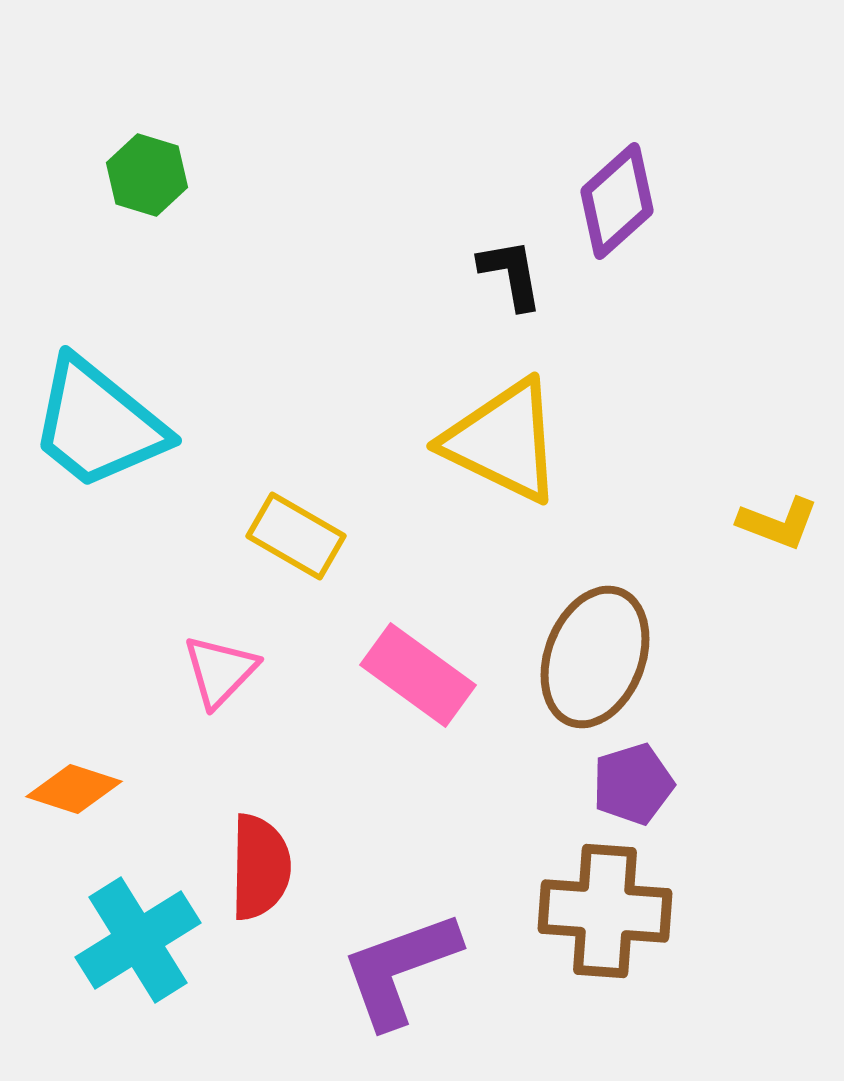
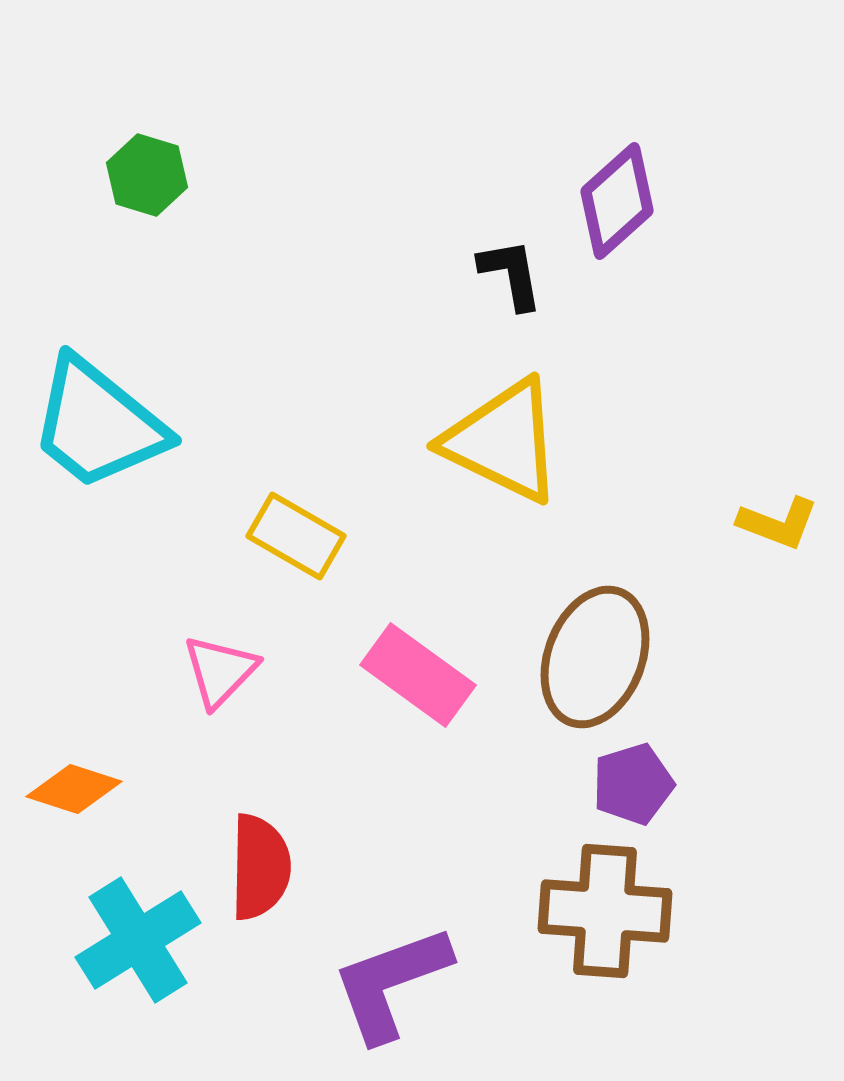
purple L-shape: moved 9 px left, 14 px down
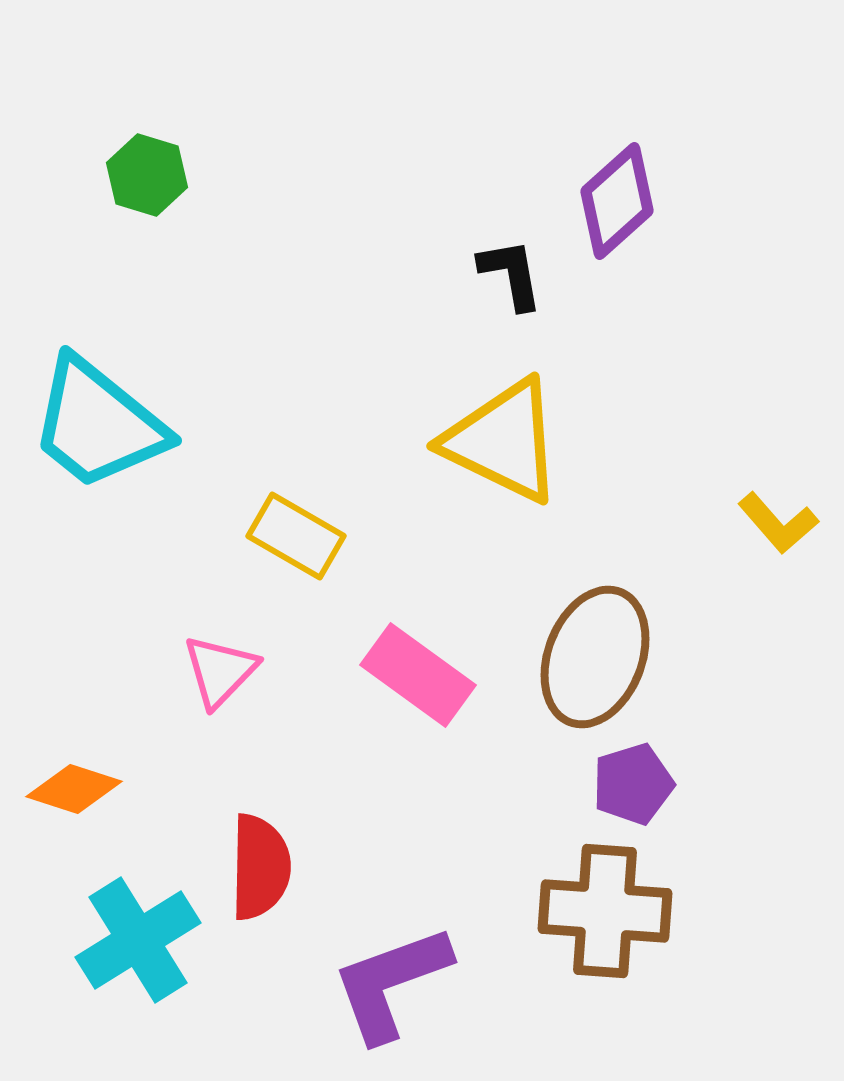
yellow L-shape: rotated 28 degrees clockwise
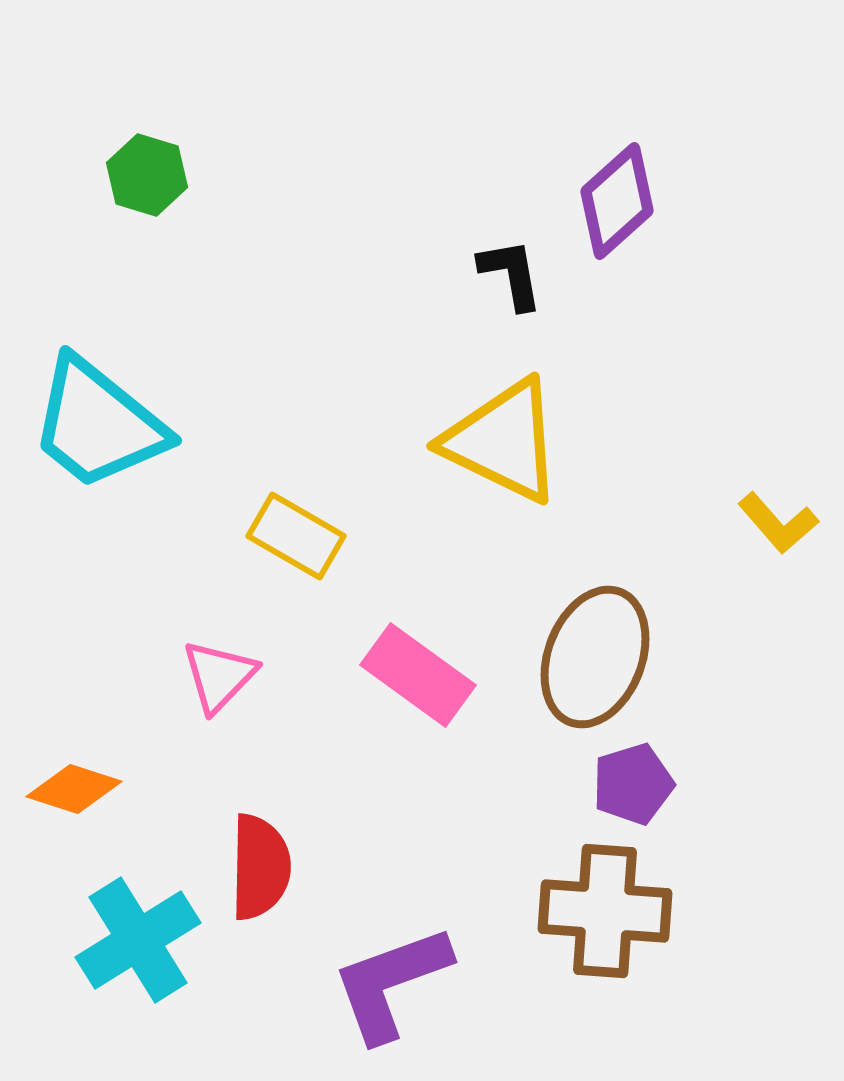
pink triangle: moved 1 px left, 5 px down
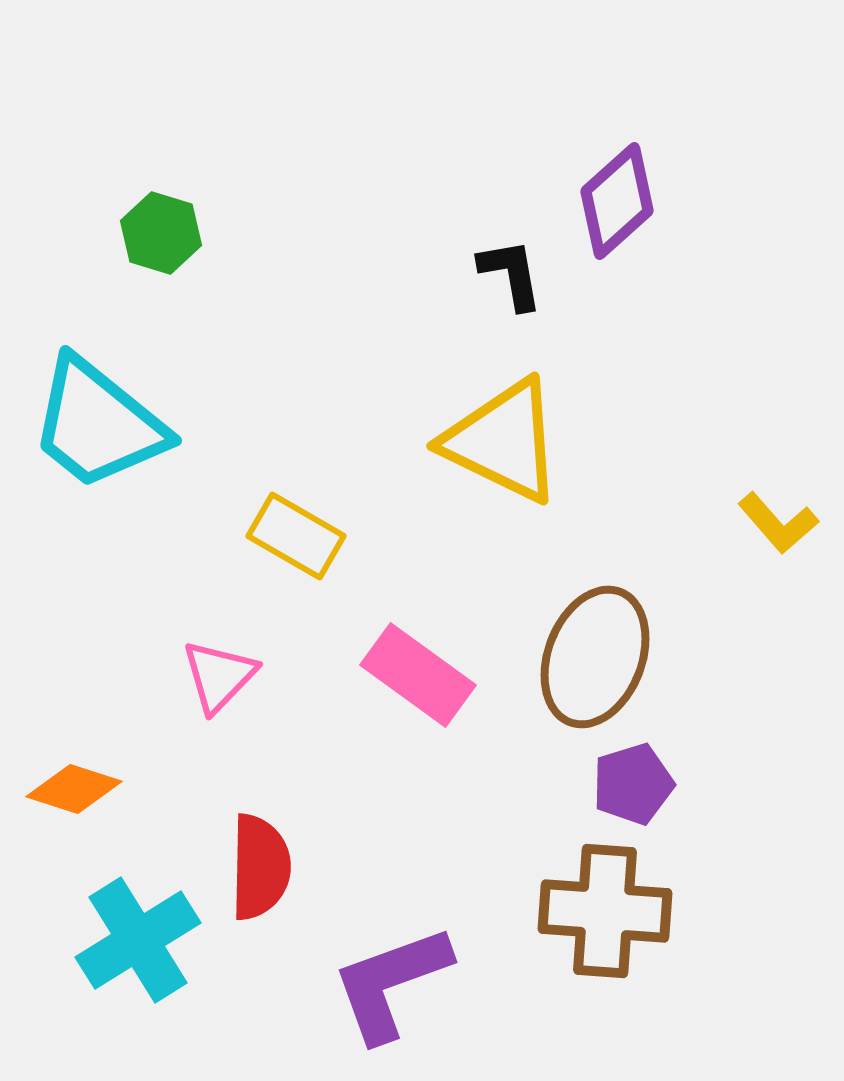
green hexagon: moved 14 px right, 58 px down
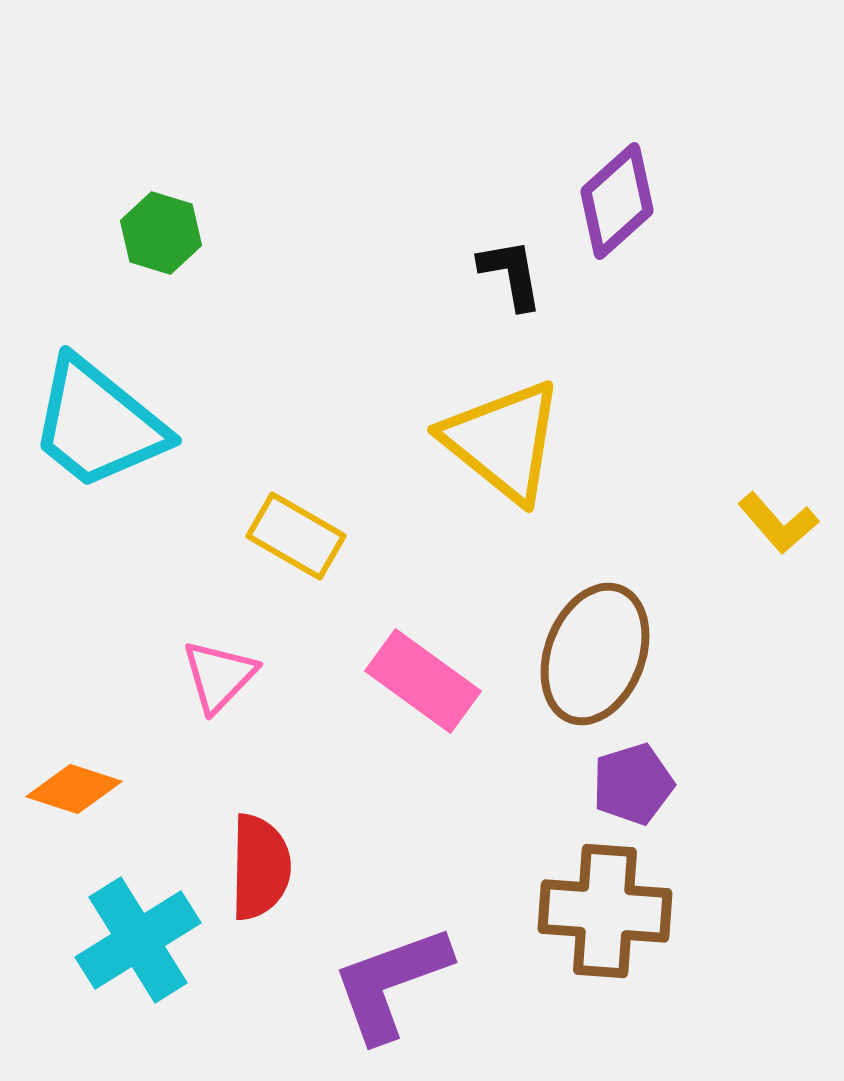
yellow triangle: rotated 13 degrees clockwise
brown ellipse: moved 3 px up
pink rectangle: moved 5 px right, 6 px down
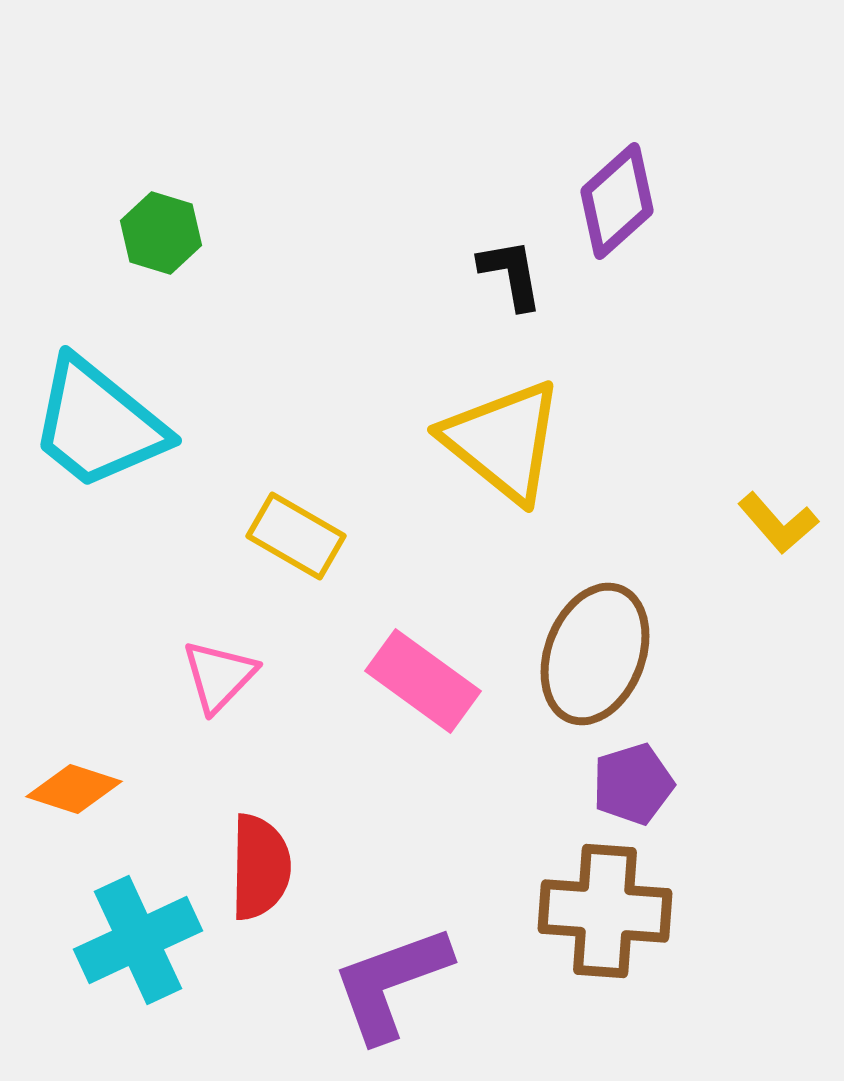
cyan cross: rotated 7 degrees clockwise
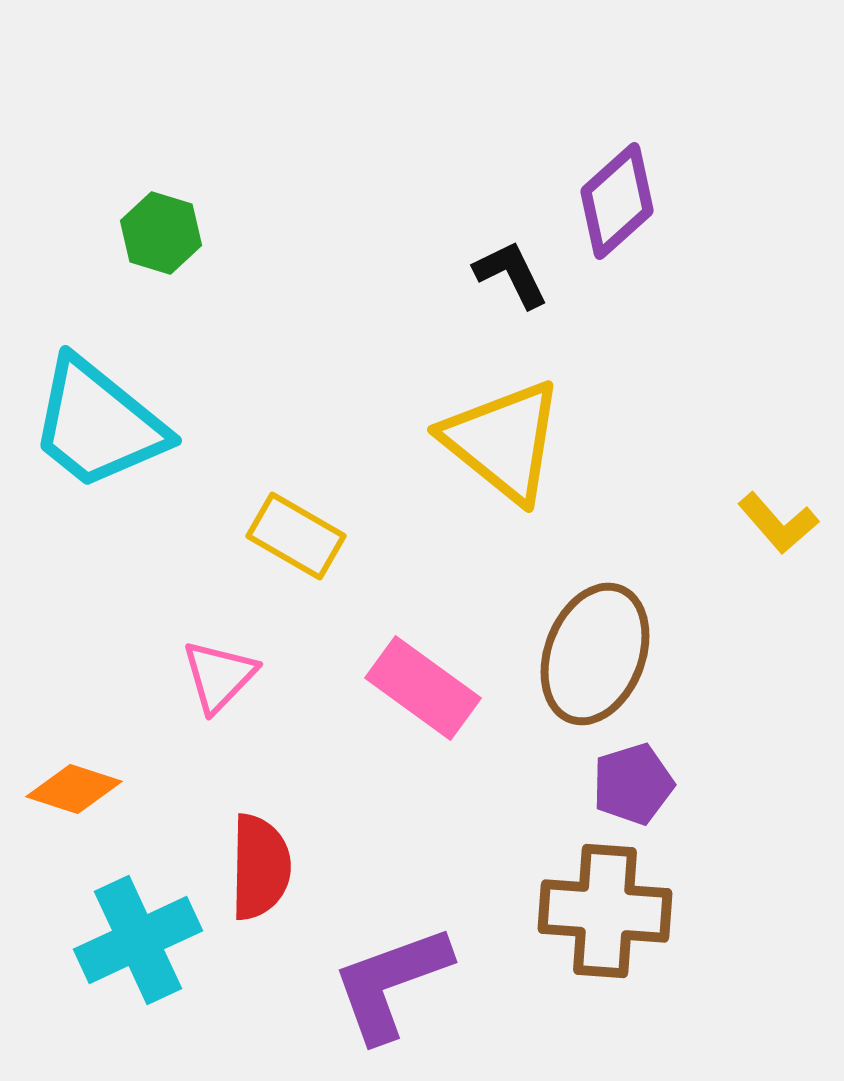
black L-shape: rotated 16 degrees counterclockwise
pink rectangle: moved 7 px down
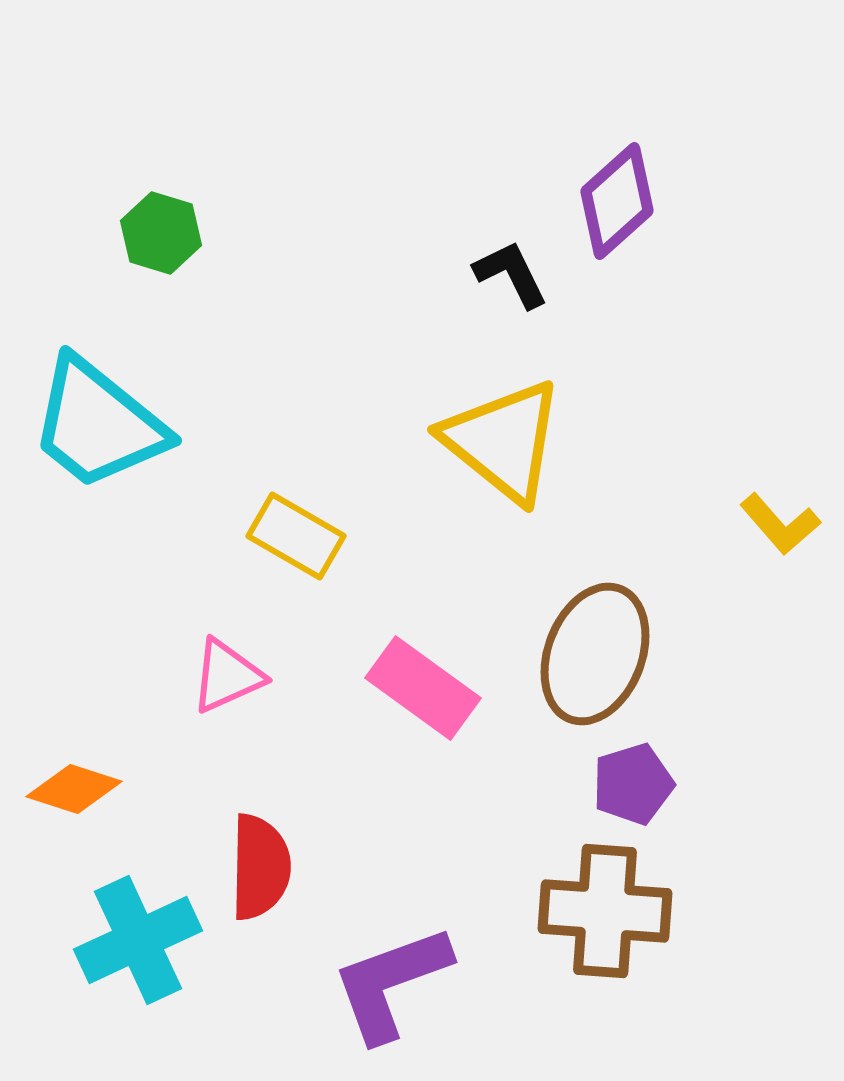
yellow L-shape: moved 2 px right, 1 px down
pink triangle: moved 8 px right; rotated 22 degrees clockwise
